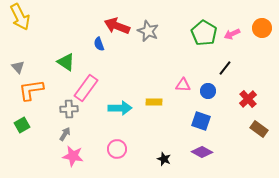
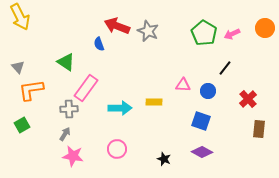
orange circle: moved 3 px right
brown rectangle: rotated 60 degrees clockwise
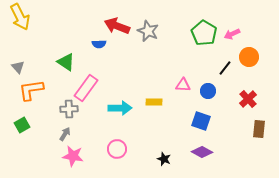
orange circle: moved 16 px left, 29 px down
blue semicircle: rotated 72 degrees counterclockwise
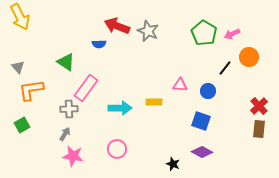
pink triangle: moved 3 px left
red cross: moved 11 px right, 7 px down
black star: moved 9 px right, 5 px down
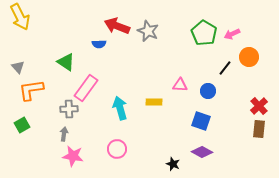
cyan arrow: rotated 105 degrees counterclockwise
gray arrow: moved 1 px left; rotated 24 degrees counterclockwise
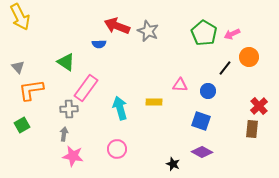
brown rectangle: moved 7 px left
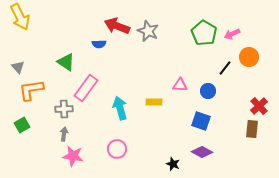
gray cross: moved 5 px left
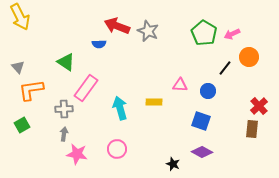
pink star: moved 4 px right, 2 px up
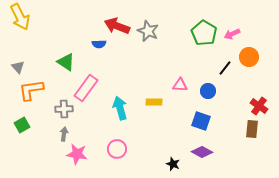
red cross: rotated 12 degrees counterclockwise
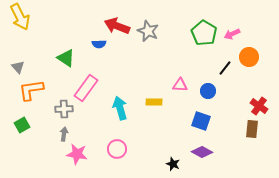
green triangle: moved 4 px up
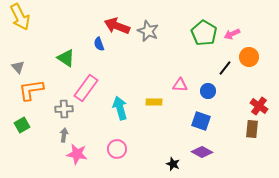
blue semicircle: rotated 72 degrees clockwise
gray arrow: moved 1 px down
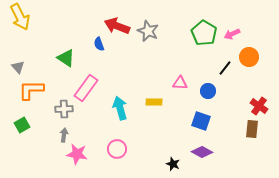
pink triangle: moved 2 px up
orange L-shape: rotated 8 degrees clockwise
